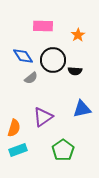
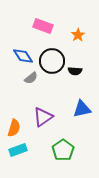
pink rectangle: rotated 18 degrees clockwise
black circle: moved 1 px left, 1 px down
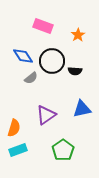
purple triangle: moved 3 px right, 2 px up
